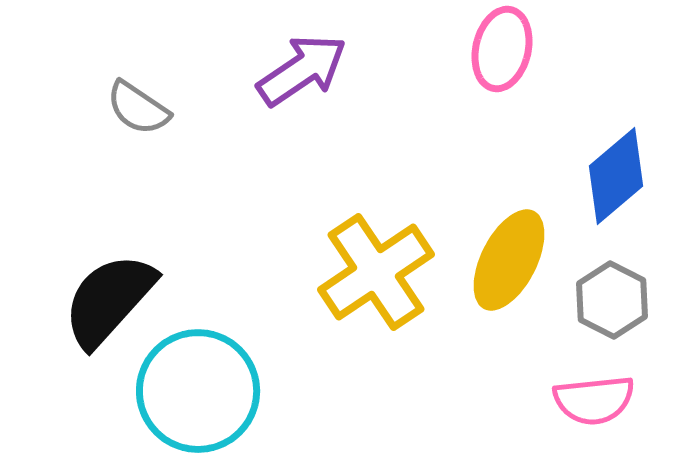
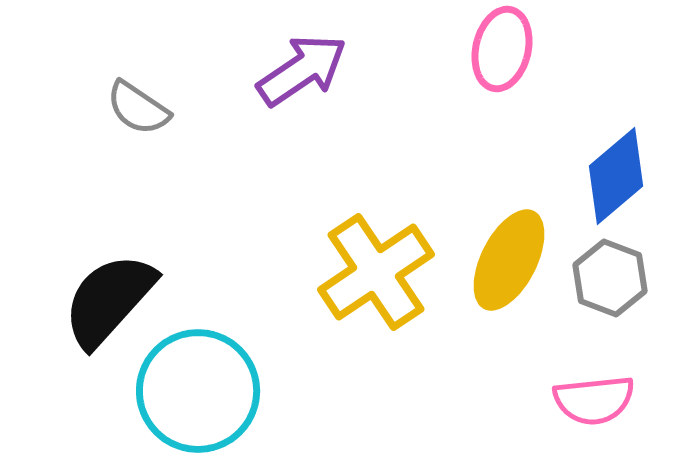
gray hexagon: moved 2 px left, 22 px up; rotated 6 degrees counterclockwise
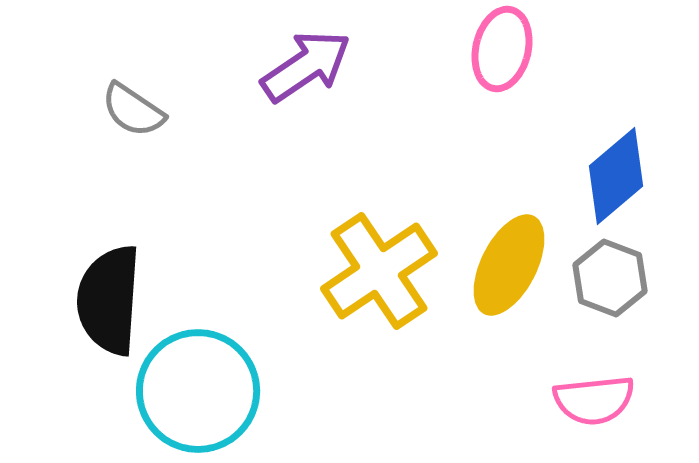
purple arrow: moved 4 px right, 4 px up
gray semicircle: moved 5 px left, 2 px down
yellow ellipse: moved 5 px down
yellow cross: moved 3 px right, 1 px up
black semicircle: rotated 38 degrees counterclockwise
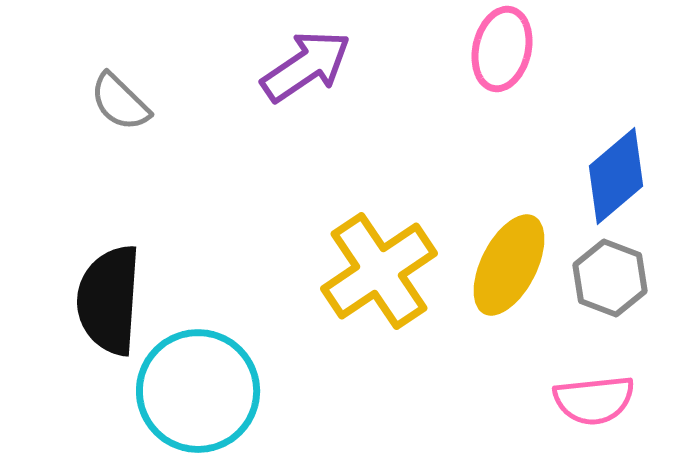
gray semicircle: moved 13 px left, 8 px up; rotated 10 degrees clockwise
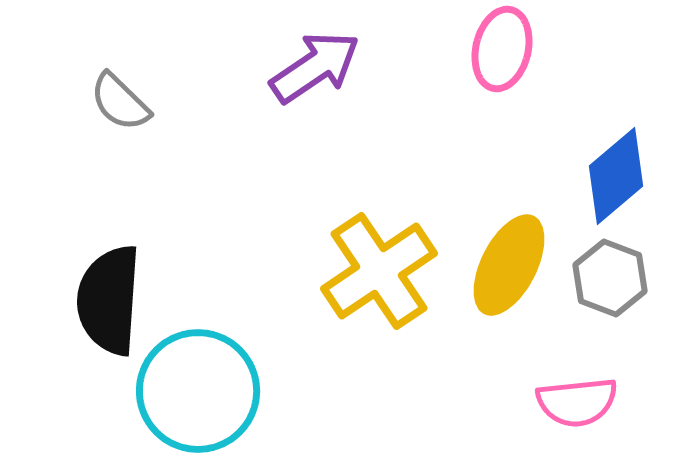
purple arrow: moved 9 px right, 1 px down
pink semicircle: moved 17 px left, 2 px down
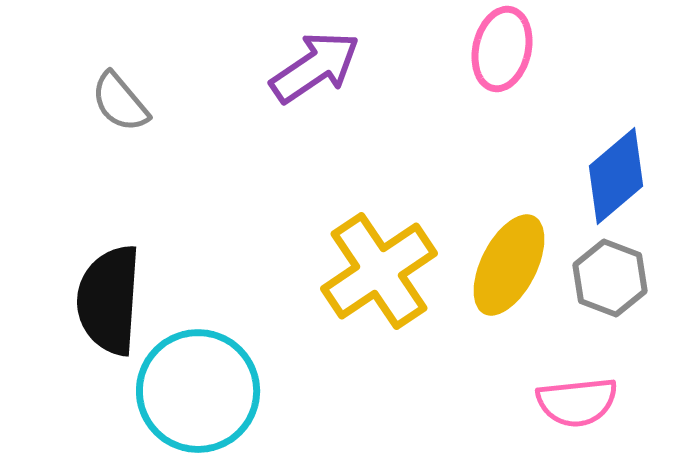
gray semicircle: rotated 6 degrees clockwise
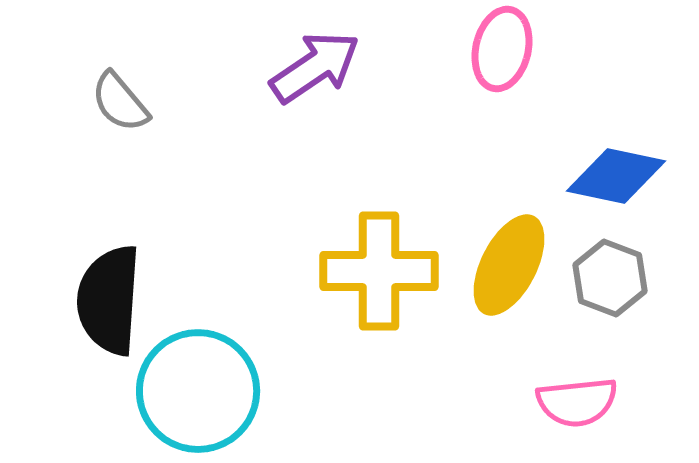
blue diamond: rotated 52 degrees clockwise
yellow cross: rotated 34 degrees clockwise
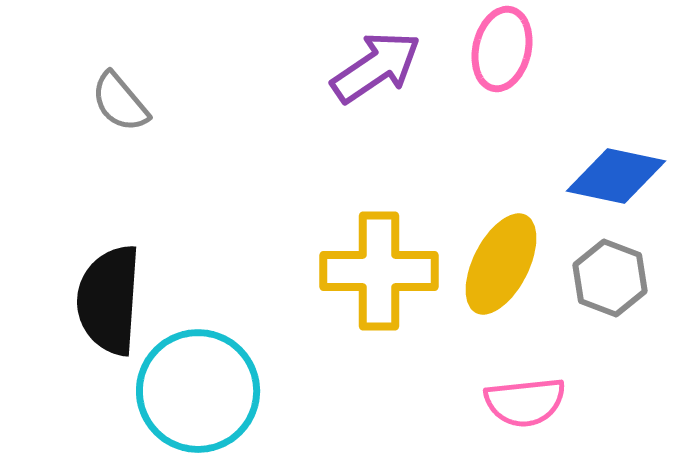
purple arrow: moved 61 px right
yellow ellipse: moved 8 px left, 1 px up
pink semicircle: moved 52 px left
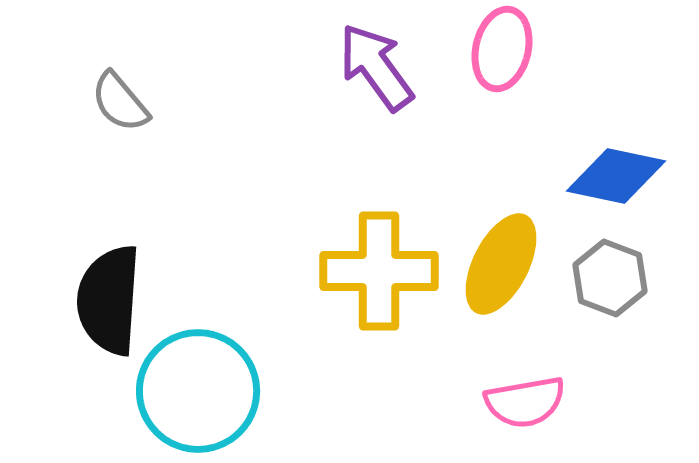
purple arrow: rotated 92 degrees counterclockwise
pink semicircle: rotated 4 degrees counterclockwise
